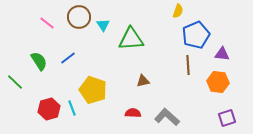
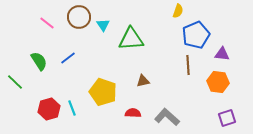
yellow pentagon: moved 10 px right, 2 px down
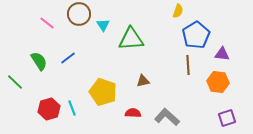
brown circle: moved 3 px up
blue pentagon: rotated 8 degrees counterclockwise
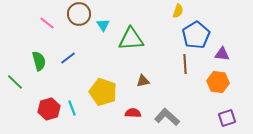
green semicircle: rotated 18 degrees clockwise
brown line: moved 3 px left, 1 px up
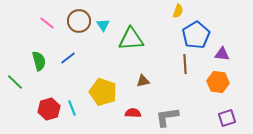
brown circle: moved 7 px down
gray L-shape: rotated 50 degrees counterclockwise
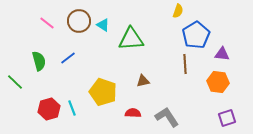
cyan triangle: rotated 24 degrees counterclockwise
gray L-shape: rotated 65 degrees clockwise
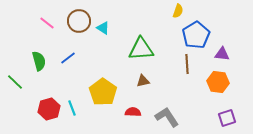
cyan triangle: moved 3 px down
green triangle: moved 10 px right, 10 px down
brown line: moved 2 px right
yellow pentagon: rotated 16 degrees clockwise
red semicircle: moved 1 px up
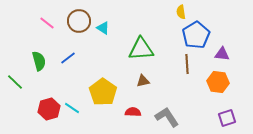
yellow semicircle: moved 3 px right, 1 px down; rotated 152 degrees clockwise
cyan line: rotated 35 degrees counterclockwise
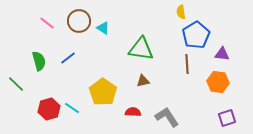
green triangle: rotated 12 degrees clockwise
green line: moved 1 px right, 2 px down
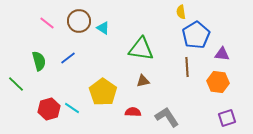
brown line: moved 3 px down
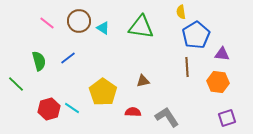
green triangle: moved 22 px up
